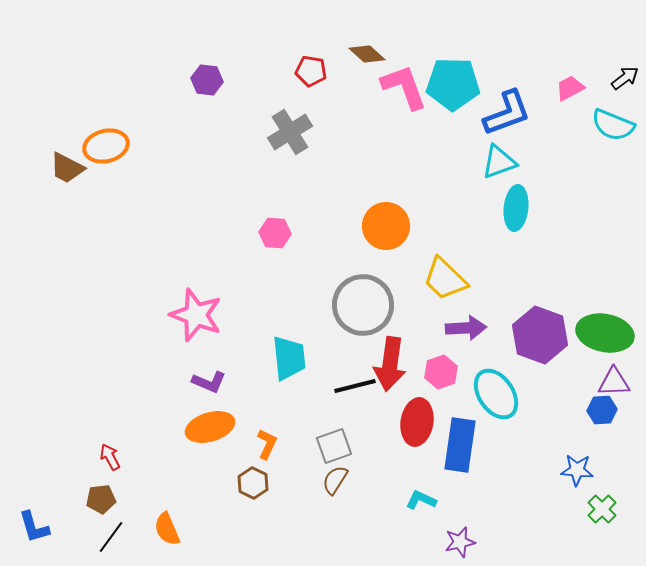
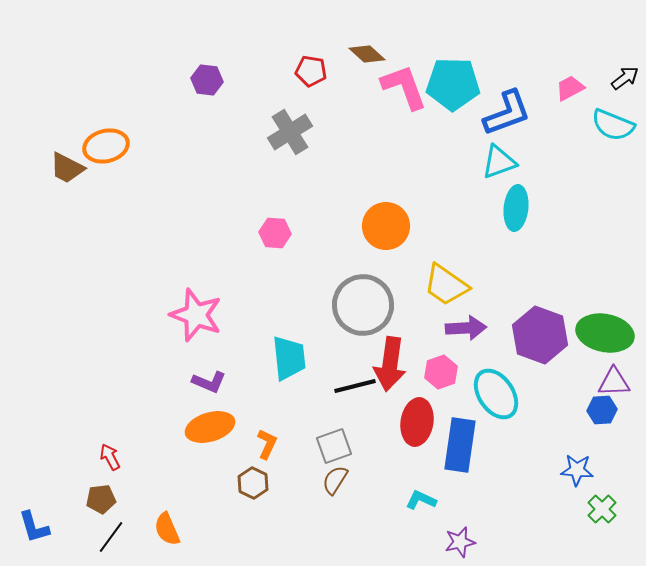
yellow trapezoid at (445, 279): moved 1 px right, 6 px down; rotated 9 degrees counterclockwise
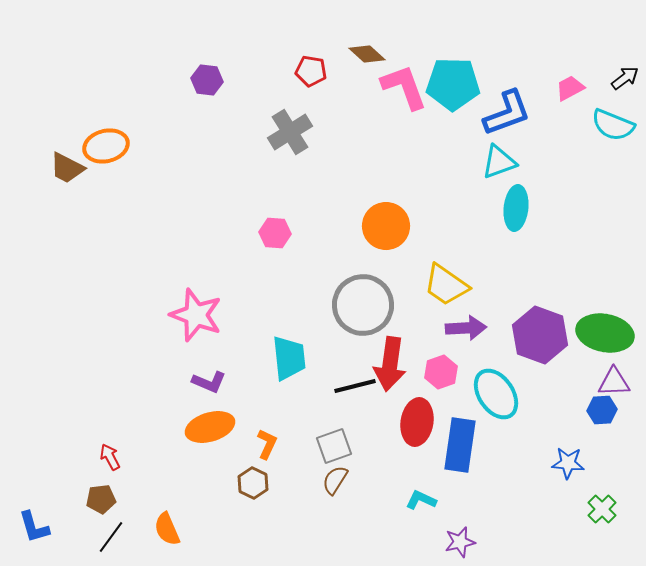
blue star at (577, 470): moved 9 px left, 7 px up
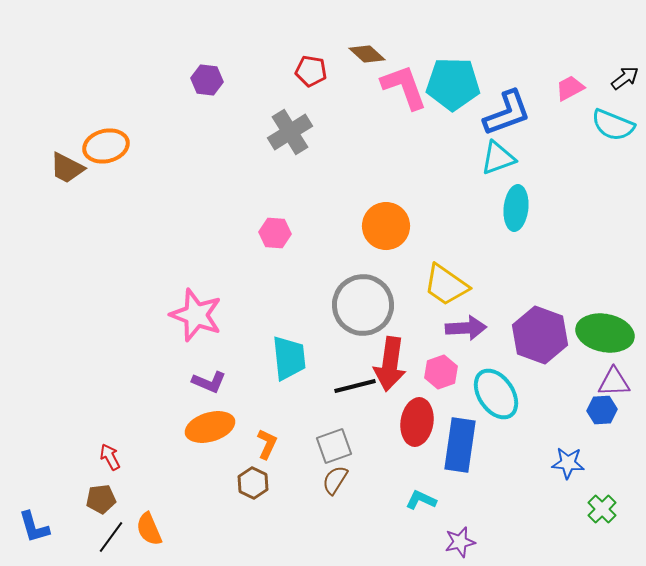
cyan triangle at (499, 162): moved 1 px left, 4 px up
orange semicircle at (167, 529): moved 18 px left
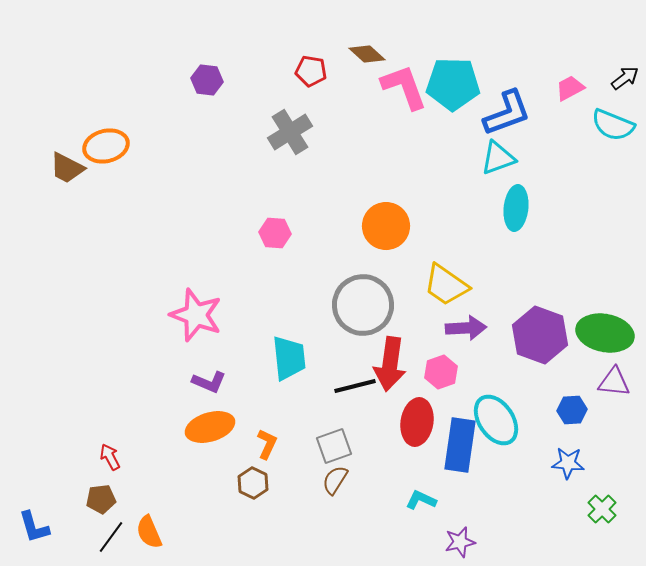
purple triangle at (614, 382): rotated 8 degrees clockwise
cyan ellipse at (496, 394): moved 26 px down
blue hexagon at (602, 410): moved 30 px left
orange semicircle at (149, 529): moved 3 px down
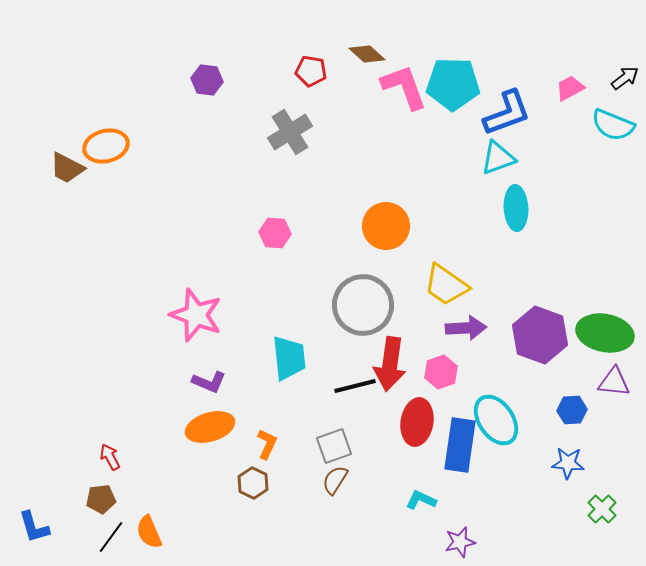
cyan ellipse at (516, 208): rotated 9 degrees counterclockwise
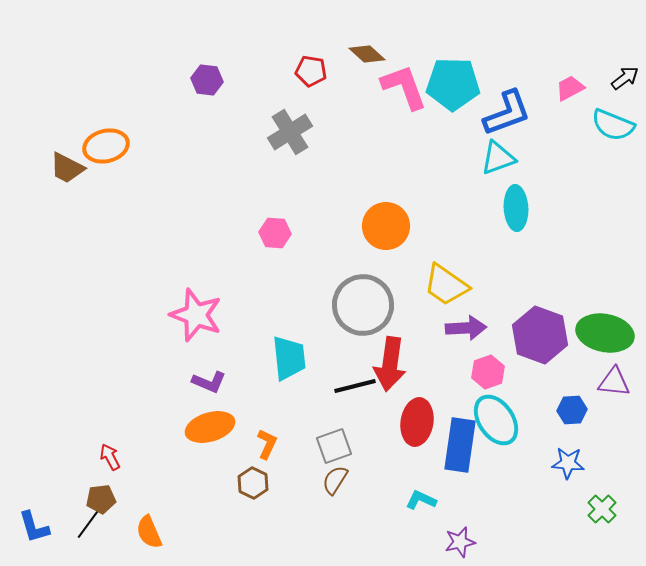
pink hexagon at (441, 372): moved 47 px right
black line at (111, 537): moved 22 px left, 14 px up
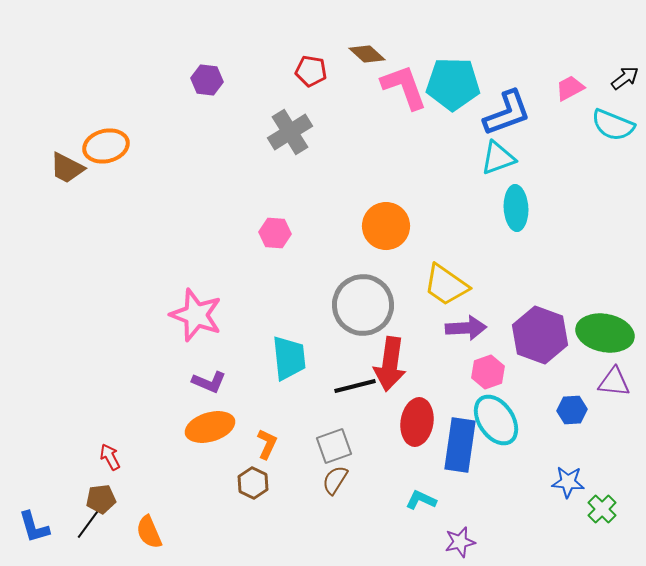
blue star at (568, 463): moved 19 px down
